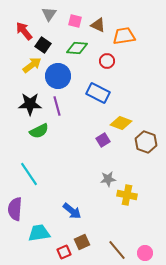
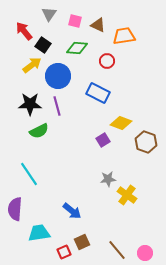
yellow cross: rotated 24 degrees clockwise
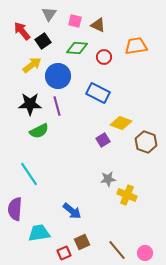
red arrow: moved 2 px left
orange trapezoid: moved 12 px right, 10 px down
black square: moved 4 px up; rotated 21 degrees clockwise
red circle: moved 3 px left, 4 px up
yellow cross: rotated 12 degrees counterclockwise
red square: moved 1 px down
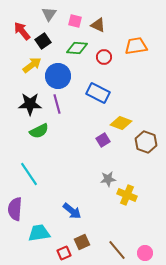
purple line: moved 2 px up
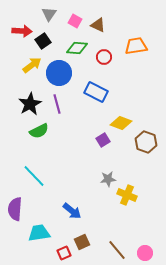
pink square: rotated 16 degrees clockwise
red arrow: rotated 132 degrees clockwise
blue circle: moved 1 px right, 3 px up
blue rectangle: moved 2 px left, 1 px up
black star: rotated 30 degrees counterclockwise
cyan line: moved 5 px right, 2 px down; rotated 10 degrees counterclockwise
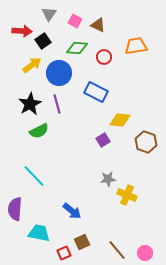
yellow diamond: moved 1 px left, 3 px up; rotated 15 degrees counterclockwise
cyan trapezoid: rotated 20 degrees clockwise
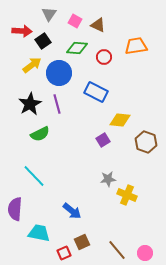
green semicircle: moved 1 px right, 3 px down
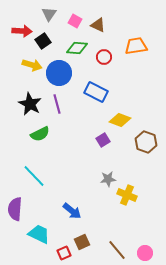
yellow arrow: rotated 54 degrees clockwise
black star: rotated 15 degrees counterclockwise
yellow diamond: rotated 15 degrees clockwise
cyan trapezoid: moved 1 px down; rotated 15 degrees clockwise
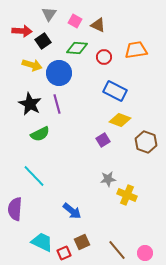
orange trapezoid: moved 4 px down
blue rectangle: moved 19 px right, 1 px up
cyan trapezoid: moved 3 px right, 8 px down
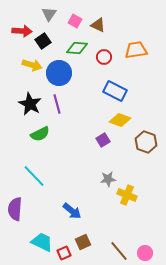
brown square: moved 1 px right
brown line: moved 2 px right, 1 px down
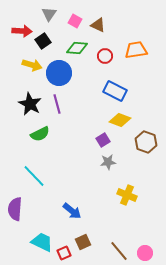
red circle: moved 1 px right, 1 px up
gray star: moved 17 px up
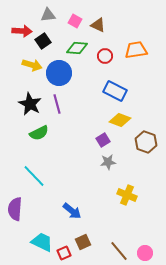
gray triangle: moved 1 px left, 1 px down; rotated 49 degrees clockwise
green semicircle: moved 1 px left, 1 px up
